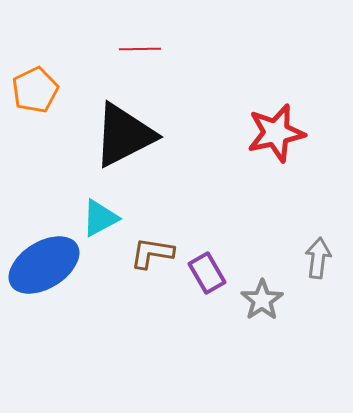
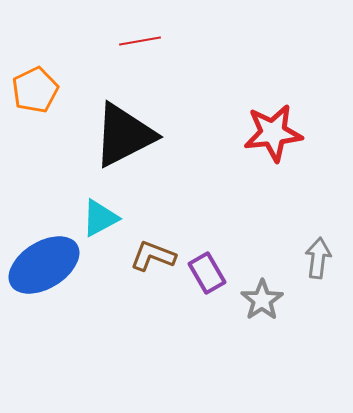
red line: moved 8 px up; rotated 9 degrees counterclockwise
red star: moved 3 px left; rotated 6 degrees clockwise
brown L-shape: moved 1 px right, 3 px down; rotated 12 degrees clockwise
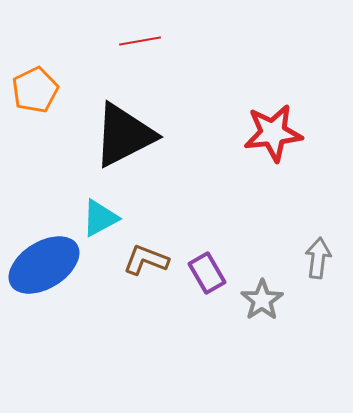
brown L-shape: moved 7 px left, 4 px down
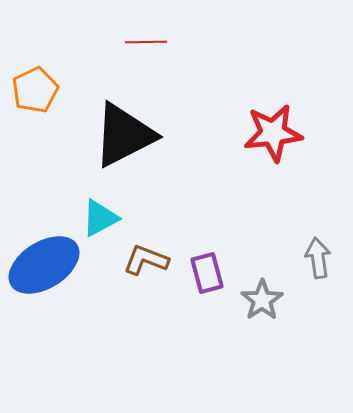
red line: moved 6 px right, 1 px down; rotated 9 degrees clockwise
gray arrow: rotated 15 degrees counterclockwise
purple rectangle: rotated 15 degrees clockwise
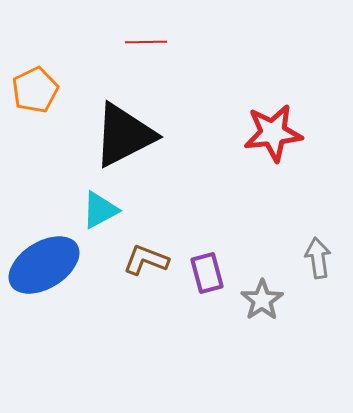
cyan triangle: moved 8 px up
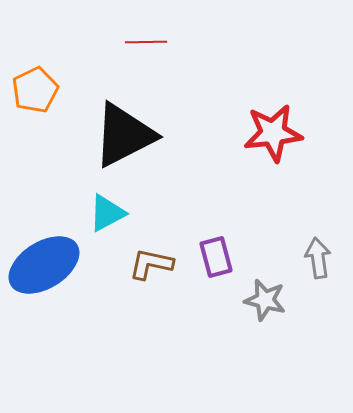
cyan triangle: moved 7 px right, 3 px down
brown L-shape: moved 5 px right, 4 px down; rotated 9 degrees counterclockwise
purple rectangle: moved 9 px right, 16 px up
gray star: moved 3 px right; rotated 24 degrees counterclockwise
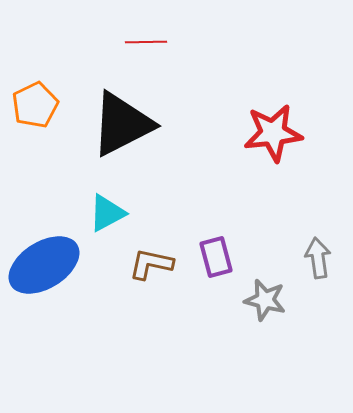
orange pentagon: moved 15 px down
black triangle: moved 2 px left, 11 px up
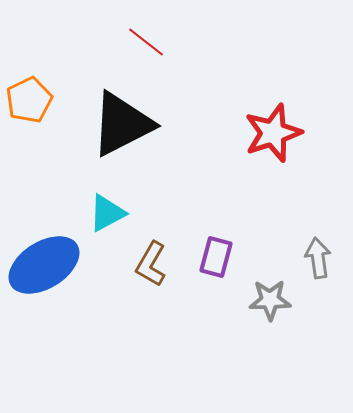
red line: rotated 39 degrees clockwise
orange pentagon: moved 6 px left, 5 px up
red star: rotated 12 degrees counterclockwise
purple rectangle: rotated 30 degrees clockwise
brown L-shape: rotated 72 degrees counterclockwise
gray star: moved 5 px right; rotated 15 degrees counterclockwise
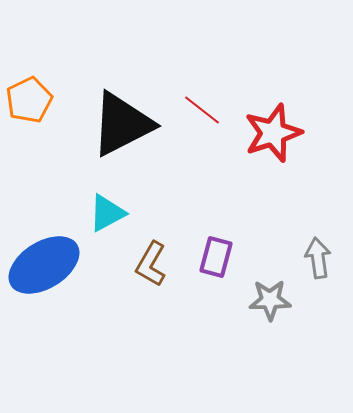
red line: moved 56 px right, 68 px down
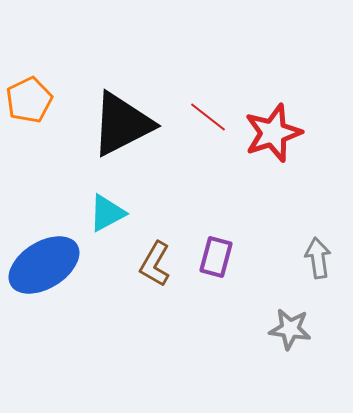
red line: moved 6 px right, 7 px down
brown L-shape: moved 4 px right
gray star: moved 20 px right, 29 px down; rotated 9 degrees clockwise
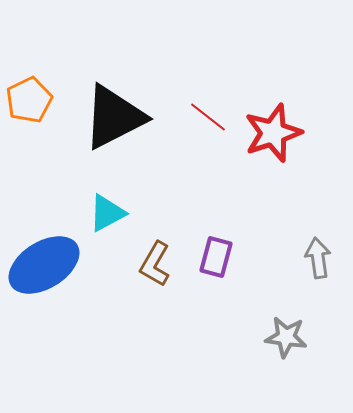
black triangle: moved 8 px left, 7 px up
gray star: moved 4 px left, 8 px down
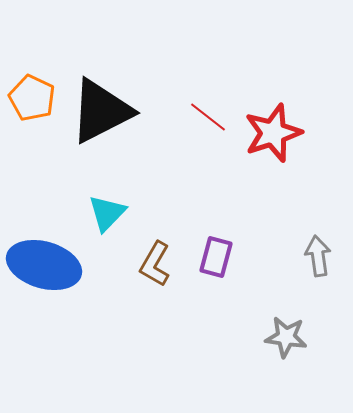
orange pentagon: moved 3 px right, 2 px up; rotated 21 degrees counterclockwise
black triangle: moved 13 px left, 6 px up
cyan triangle: rotated 18 degrees counterclockwise
gray arrow: moved 2 px up
blue ellipse: rotated 48 degrees clockwise
